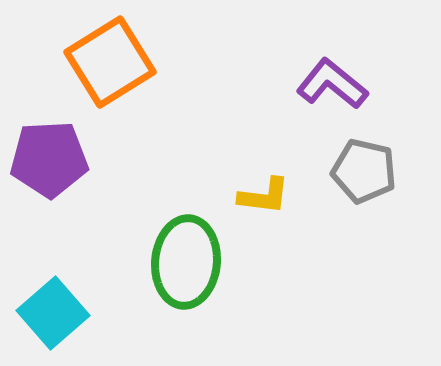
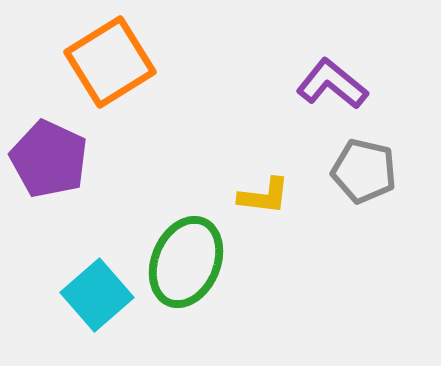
purple pentagon: rotated 28 degrees clockwise
green ellipse: rotated 18 degrees clockwise
cyan square: moved 44 px right, 18 px up
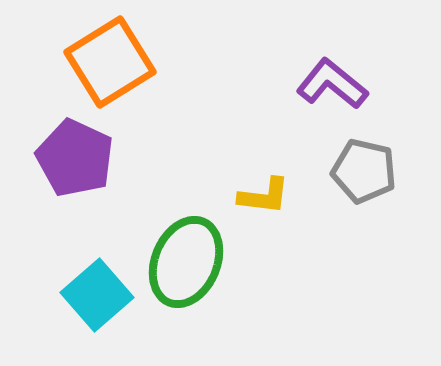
purple pentagon: moved 26 px right, 1 px up
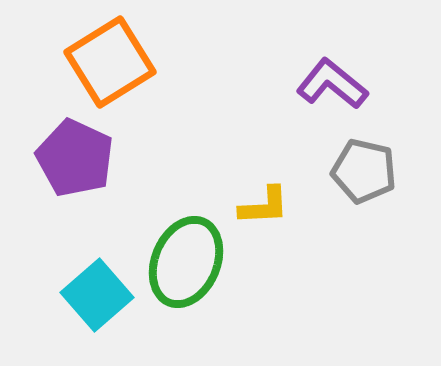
yellow L-shape: moved 10 px down; rotated 10 degrees counterclockwise
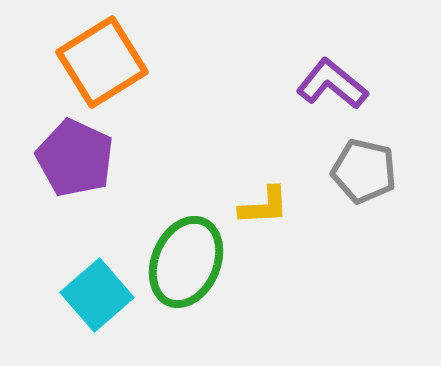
orange square: moved 8 px left
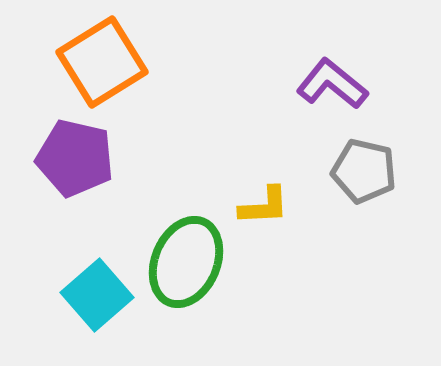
purple pentagon: rotated 12 degrees counterclockwise
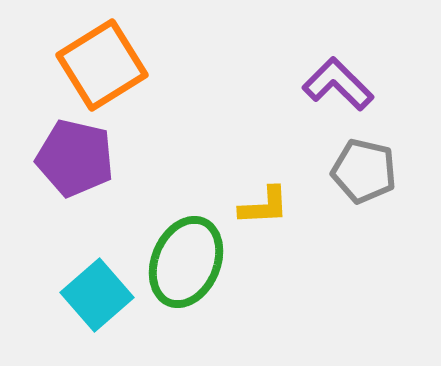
orange square: moved 3 px down
purple L-shape: moved 6 px right; rotated 6 degrees clockwise
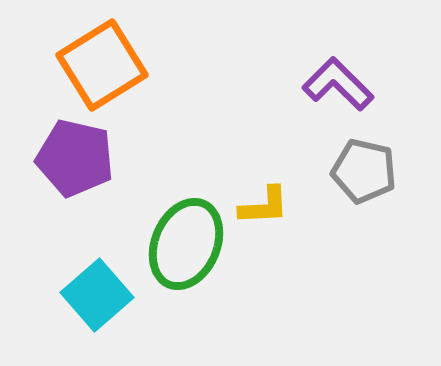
green ellipse: moved 18 px up
